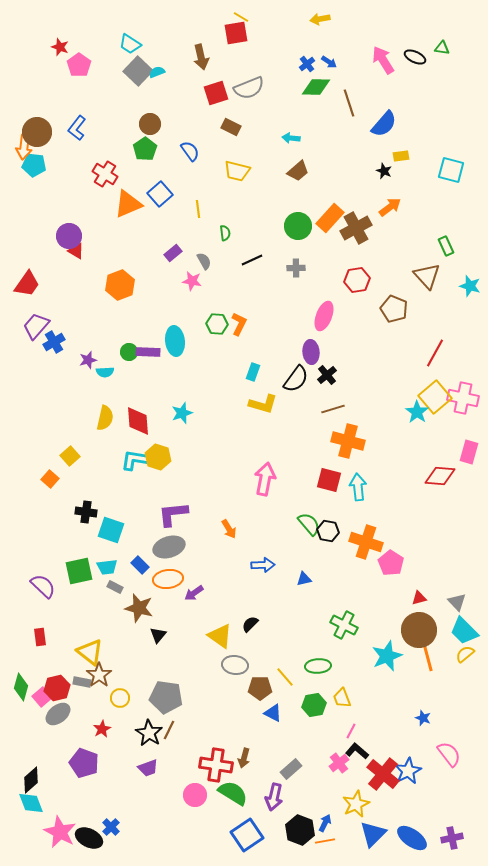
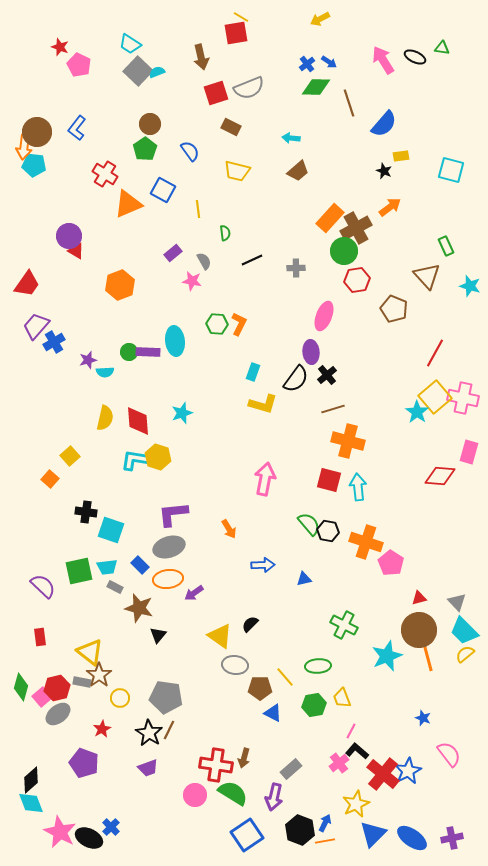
yellow arrow at (320, 19): rotated 18 degrees counterclockwise
pink pentagon at (79, 65): rotated 10 degrees counterclockwise
blue square at (160, 194): moved 3 px right, 4 px up; rotated 20 degrees counterclockwise
green circle at (298, 226): moved 46 px right, 25 px down
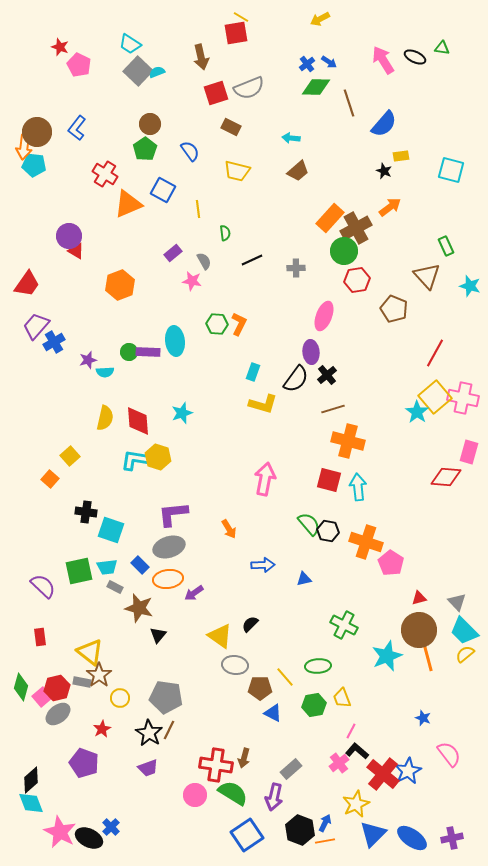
red diamond at (440, 476): moved 6 px right, 1 px down
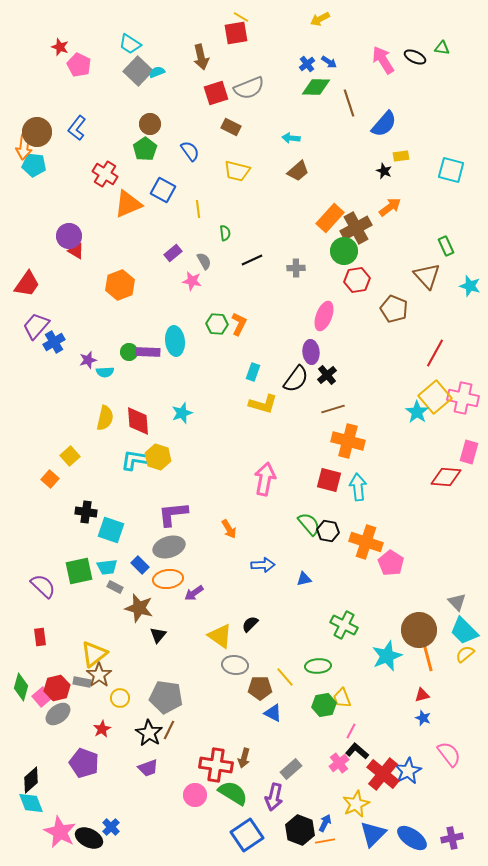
red triangle at (419, 598): moved 3 px right, 97 px down
yellow triangle at (90, 652): moved 4 px right, 2 px down; rotated 44 degrees clockwise
green hexagon at (314, 705): moved 10 px right
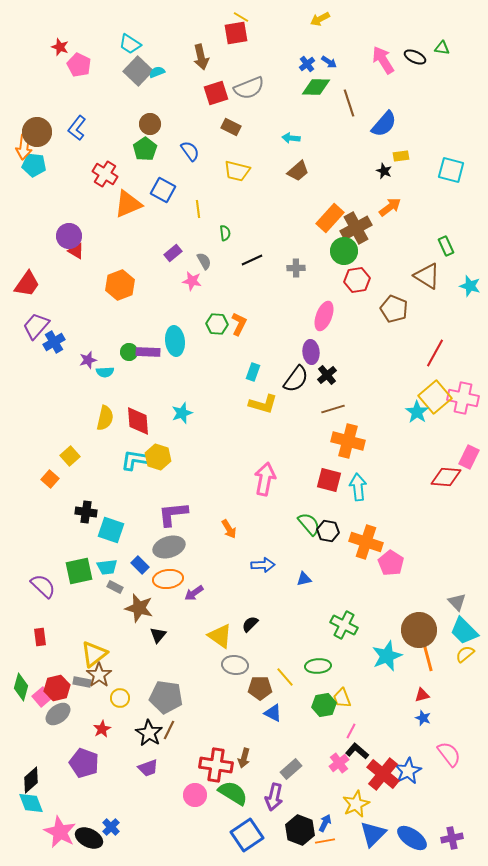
brown triangle at (427, 276): rotated 16 degrees counterclockwise
pink rectangle at (469, 452): moved 5 px down; rotated 10 degrees clockwise
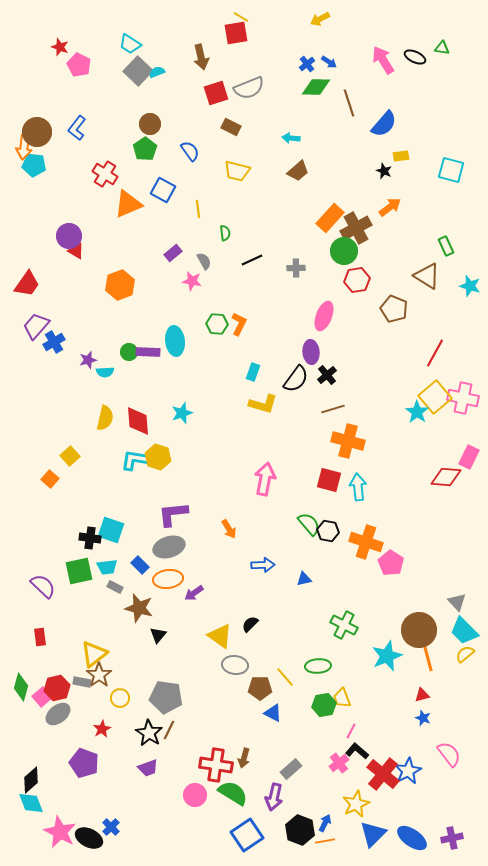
black cross at (86, 512): moved 4 px right, 26 px down
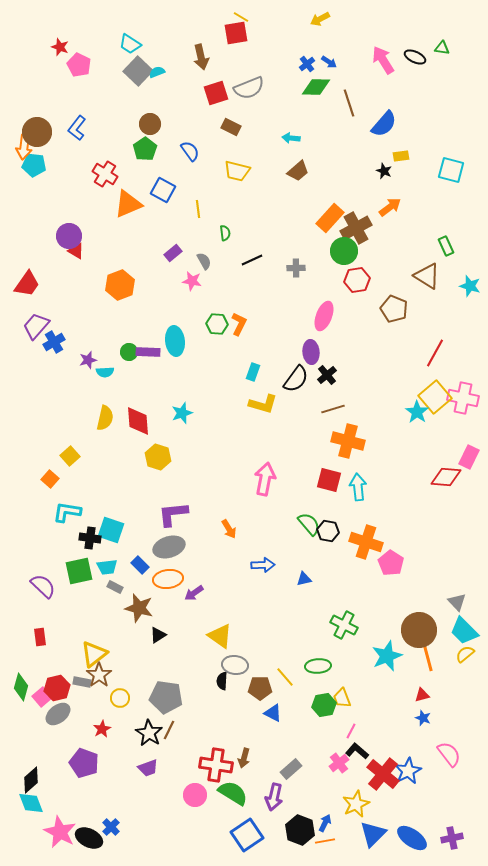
cyan L-shape at (135, 460): moved 68 px left, 52 px down
black semicircle at (250, 624): moved 28 px left, 57 px down; rotated 42 degrees counterclockwise
black triangle at (158, 635): rotated 18 degrees clockwise
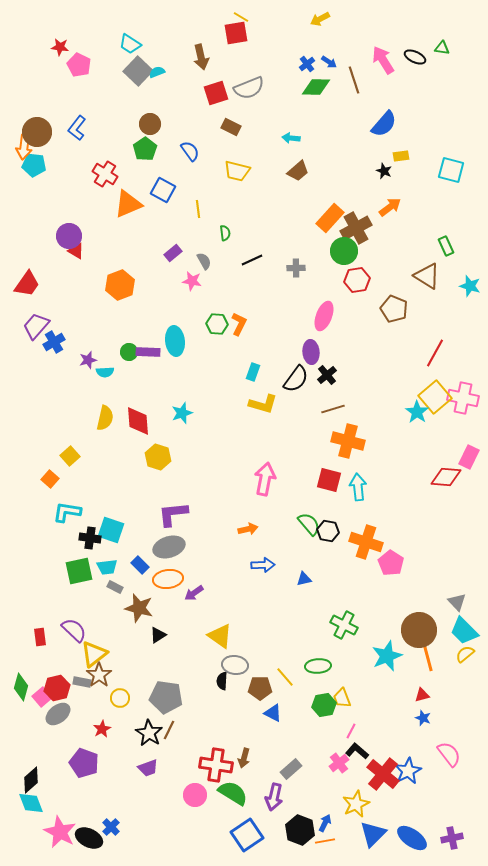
red star at (60, 47): rotated 12 degrees counterclockwise
brown line at (349, 103): moved 5 px right, 23 px up
orange arrow at (229, 529): moved 19 px right; rotated 72 degrees counterclockwise
purple semicircle at (43, 586): moved 31 px right, 44 px down
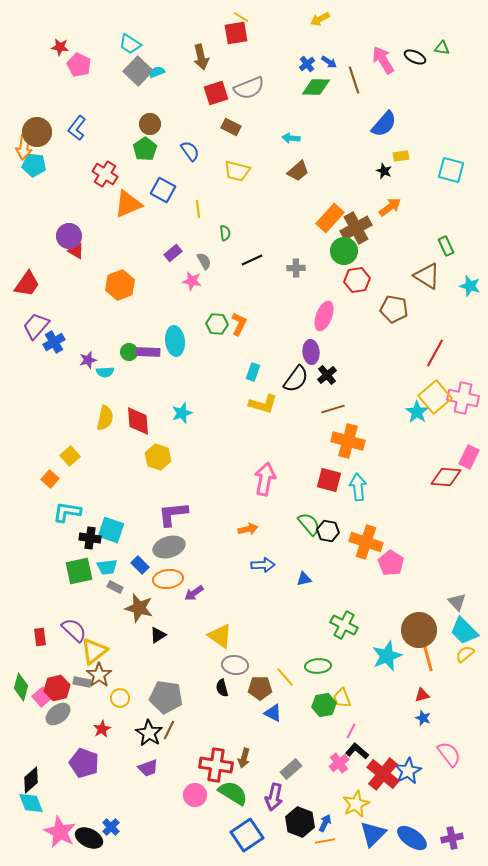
brown pentagon at (394, 309): rotated 12 degrees counterclockwise
yellow triangle at (94, 654): moved 3 px up
black semicircle at (222, 681): moved 7 px down; rotated 18 degrees counterclockwise
black hexagon at (300, 830): moved 8 px up
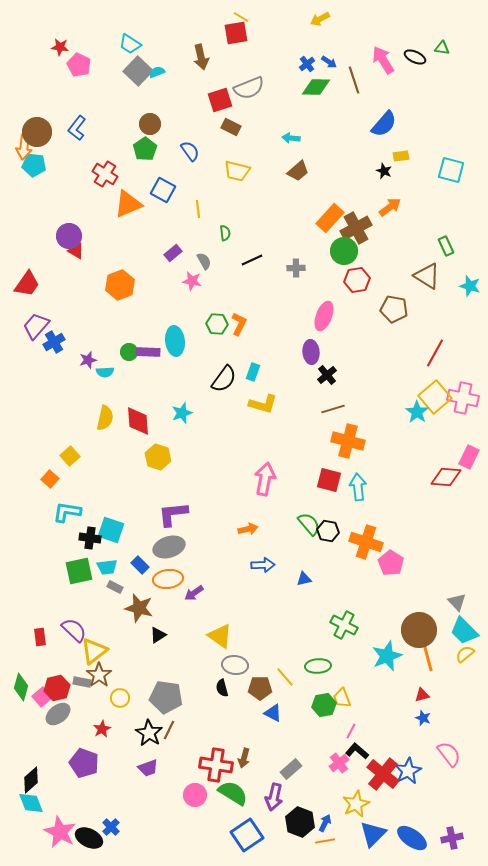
red square at (216, 93): moved 4 px right, 7 px down
black semicircle at (296, 379): moved 72 px left
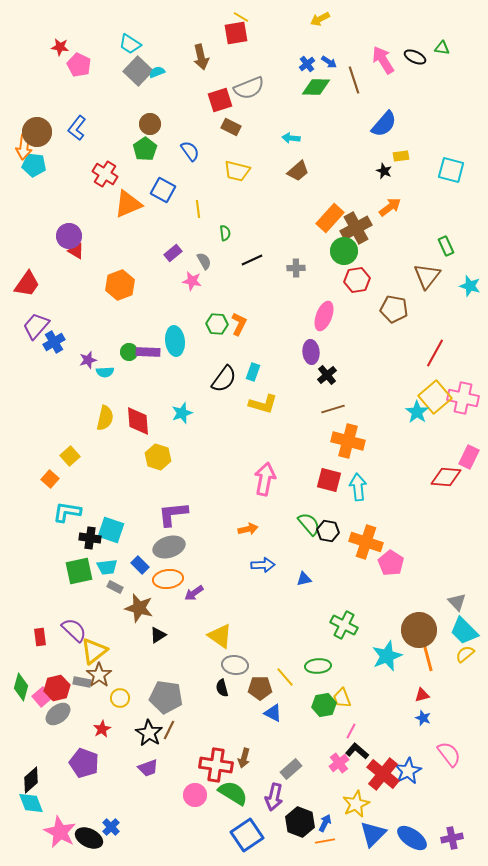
brown triangle at (427, 276): rotated 36 degrees clockwise
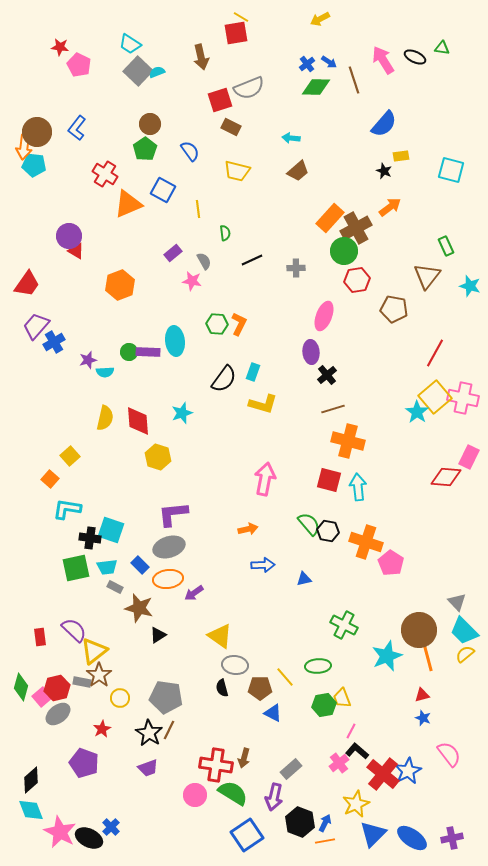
cyan L-shape at (67, 512): moved 3 px up
green square at (79, 571): moved 3 px left, 3 px up
cyan diamond at (31, 803): moved 7 px down
